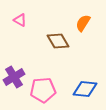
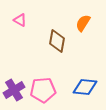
brown diamond: moved 1 px left; rotated 40 degrees clockwise
purple cross: moved 13 px down
blue diamond: moved 2 px up
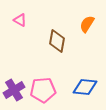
orange semicircle: moved 4 px right, 1 px down
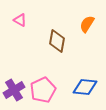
pink pentagon: rotated 20 degrees counterclockwise
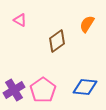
brown diamond: rotated 45 degrees clockwise
pink pentagon: rotated 10 degrees counterclockwise
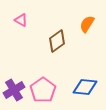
pink triangle: moved 1 px right
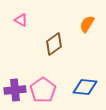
brown diamond: moved 3 px left, 3 px down
purple cross: moved 1 px right; rotated 25 degrees clockwise
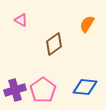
purple cross: rotated 10 degrees counterclockwise
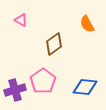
orange semicircle: rotated 60 degrees counterclockwise
pink pentagon: moved 9 px up
